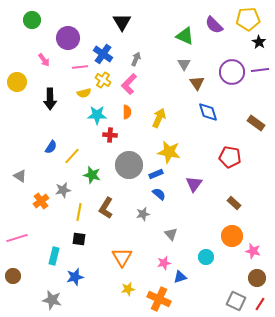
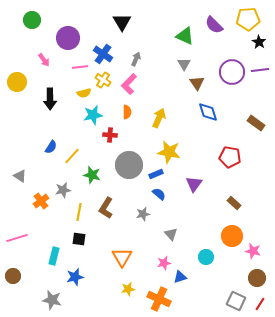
cyan star at (97, 115): moved 4 px left; rotated 12 degrees counterclockwise
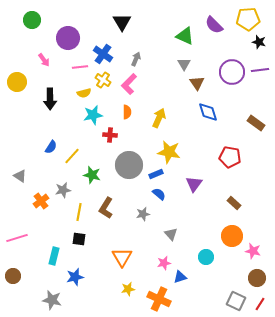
black star at (259, 42): rotated 16 degrees counterclockwise
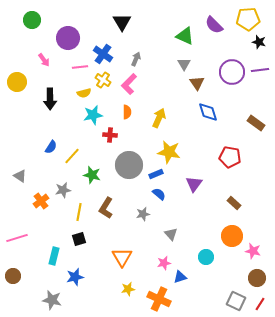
black square at (79, 239): rotated 24 degrees counterclockwise
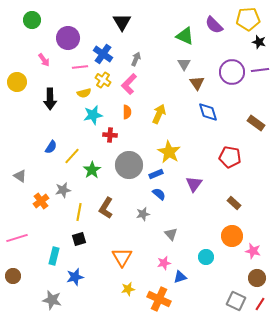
yellow arrow at (159, 118): moved 4 px up
yellow star at (169, 152): rotated 20 degrees clockwise
green star at (92, 175): moved 5 px up; rotated 24 degrees clockwise
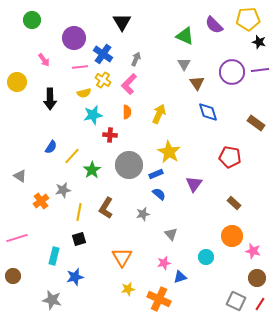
purple circle at (68, 38): moved 6 px right
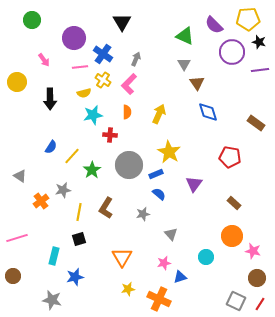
purple circle at (232, 72): moved 20 px up
